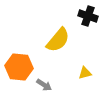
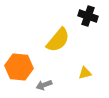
gray arrow: rotated 126 degrees clockwise
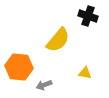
yellow triangle: rotated 24 degrees clockwise
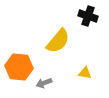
yellow semicircle: moved 1 px down
gray arrow: moved 2 px up
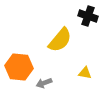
yellow semicircle: moved 2 px right, 1 px up
